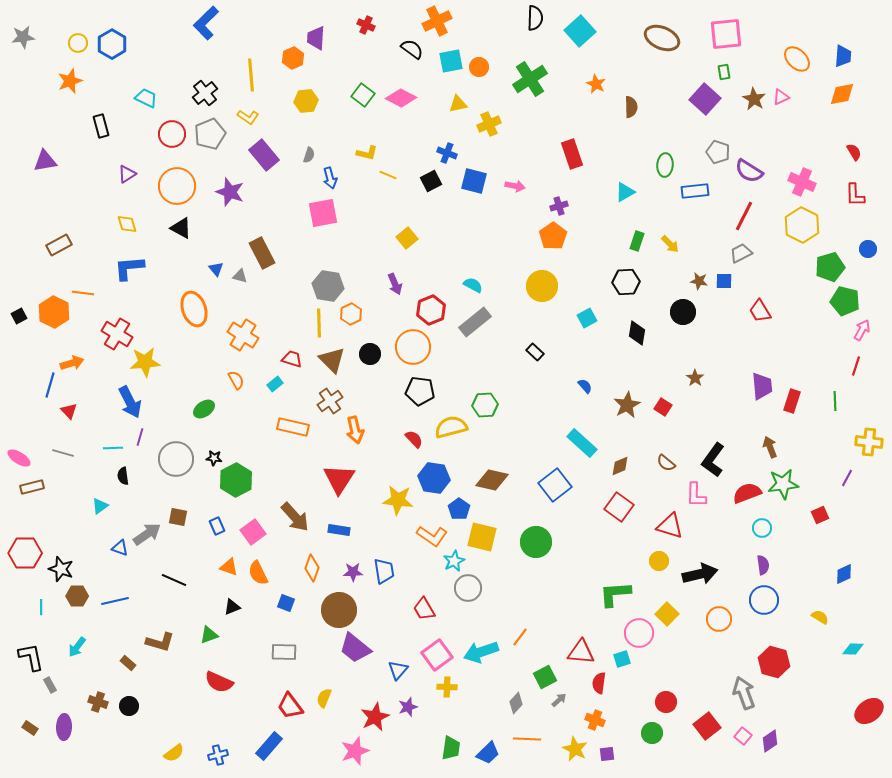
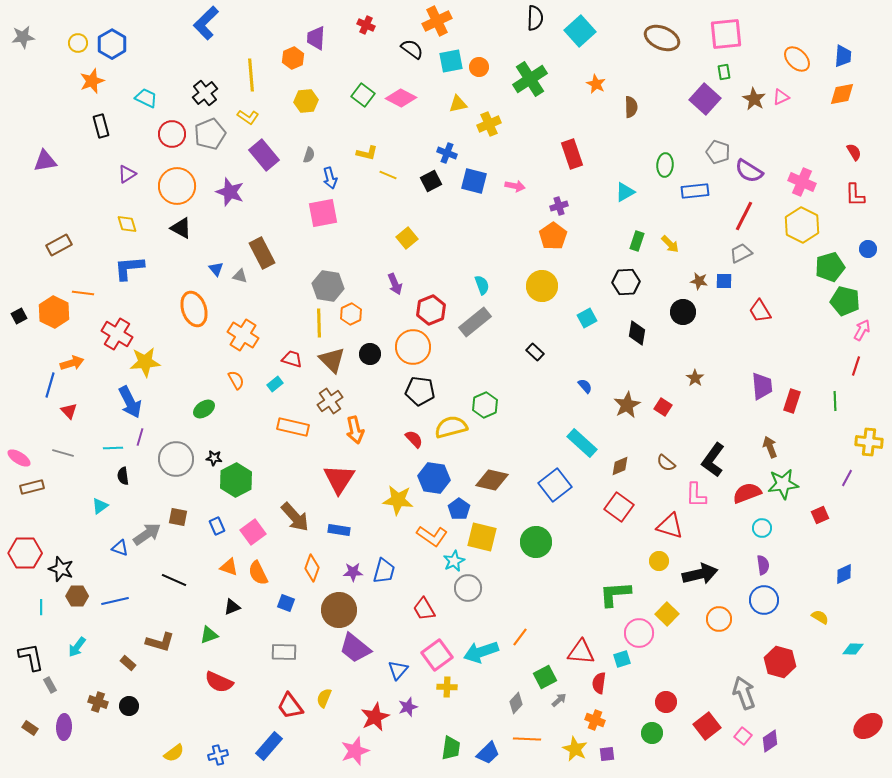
orange star at (70, 81): moved 22 px right
cyan semicircle at (473, 285): moved 9 px right; rotated 42 degrees clockwise
green hexagon at (485, 405): rotated 20 degrees counterclockwise
blue trapezoid at (384, 571): rotated 24 degrees clockwise
red hexagon at (774, 662): moved 6 px right
red ellipse at (869, 711): moved 1 px left, 15 px down
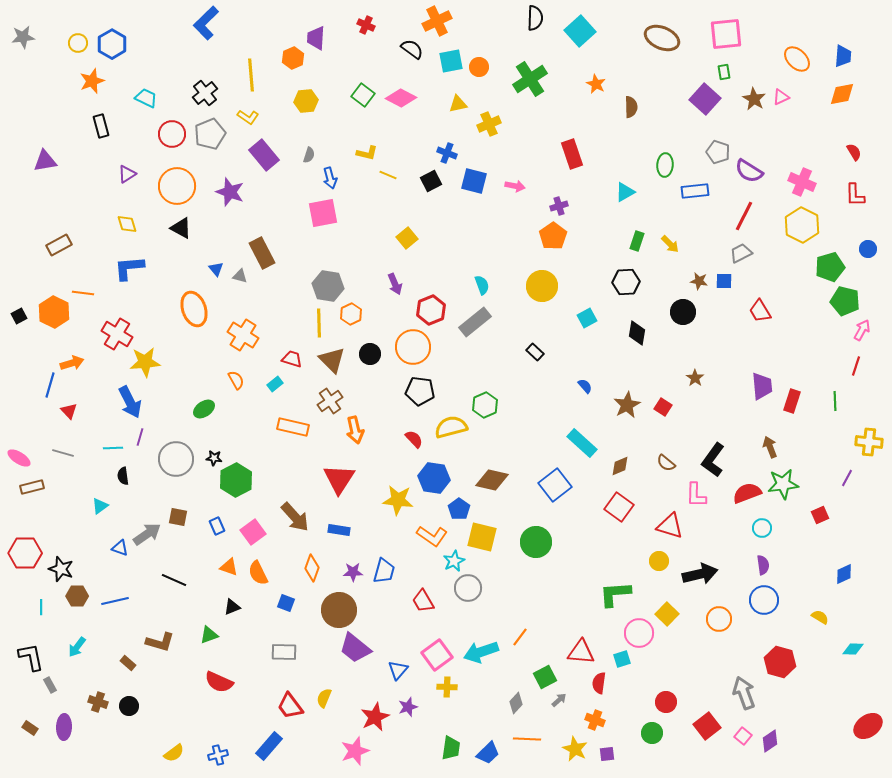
red trapezoid at (424, 609): moved 1 px left, 8 px up
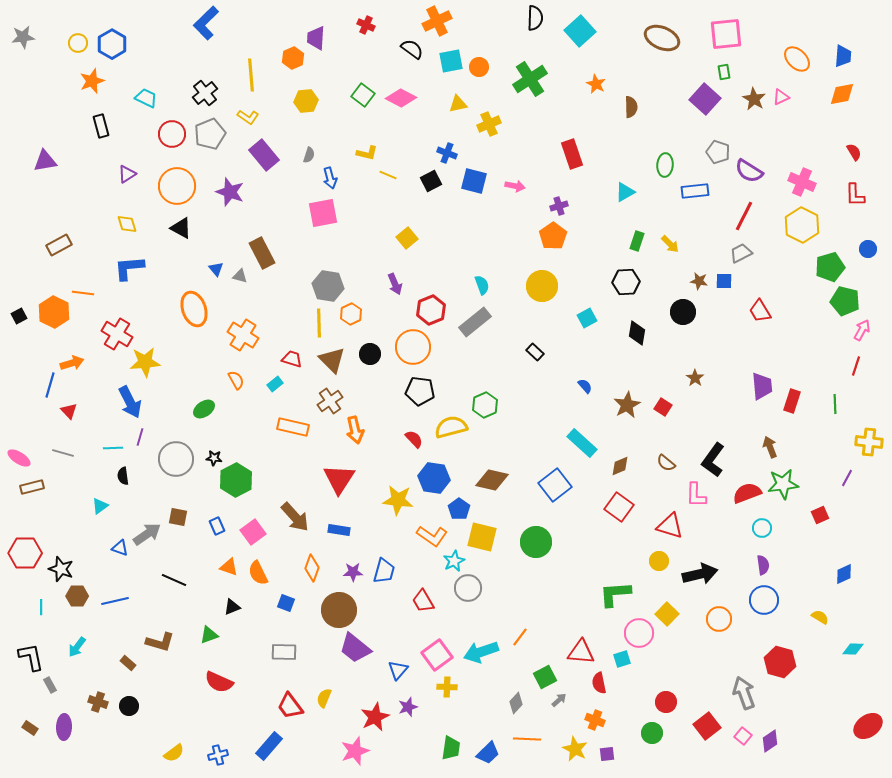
green line at (835, 401): moved 3 px down
red semicircle at (599, 683): rotated 20 degrees counterclockwise
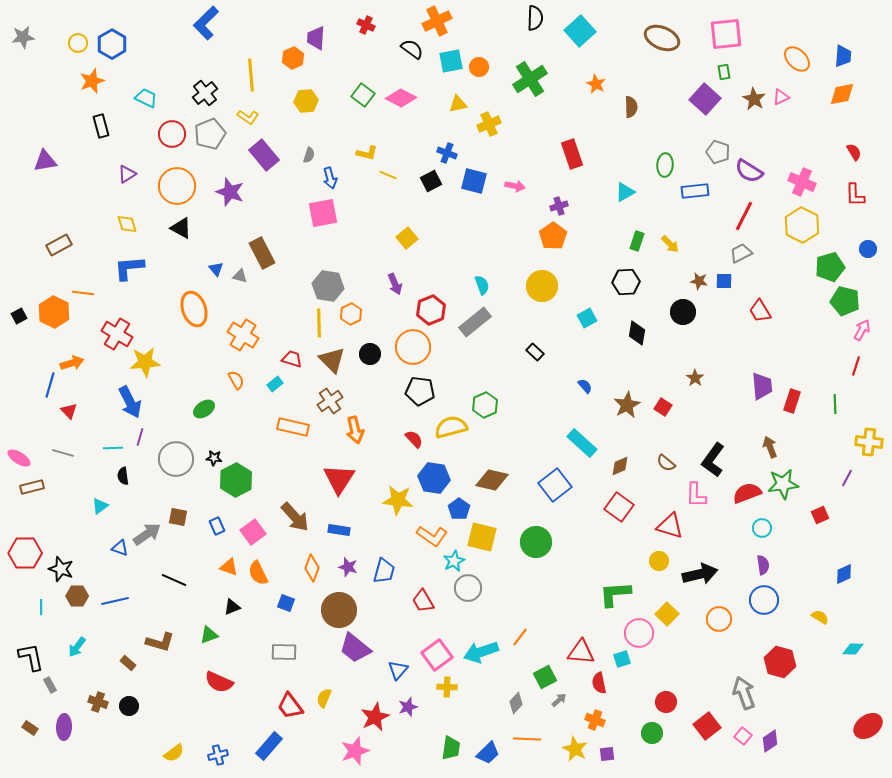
purple star at (353, 572): moved 5 px left, 5 px up; rotated 18 degrees clockwise
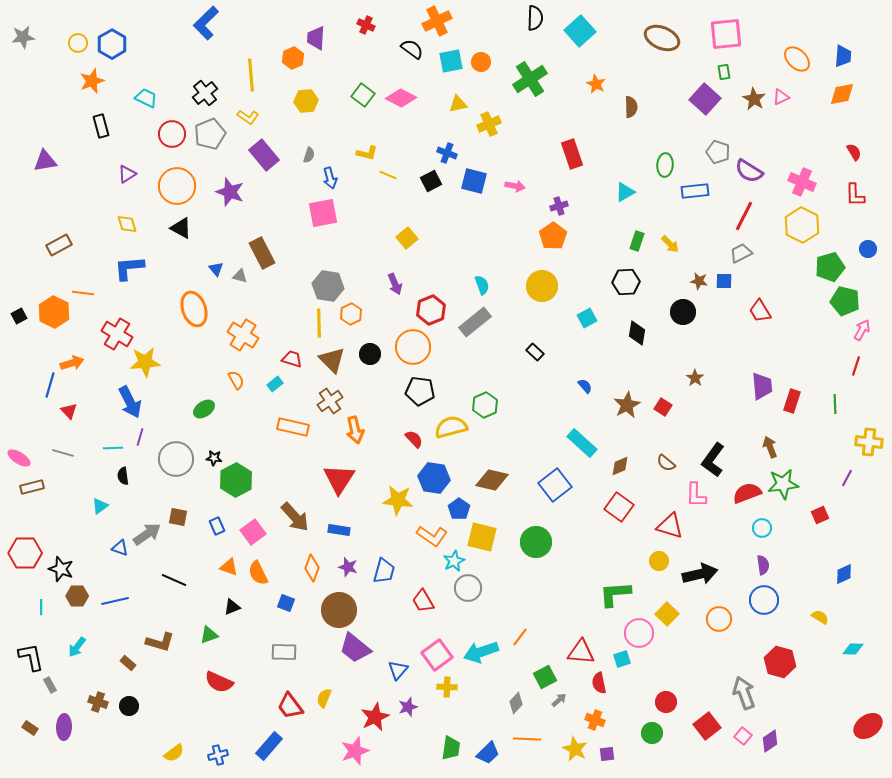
orange circle at (479, 67): moved 2 px right, 5 px up
